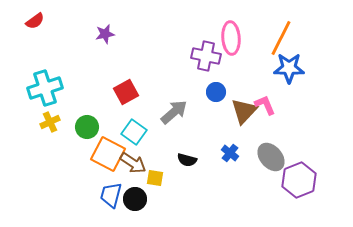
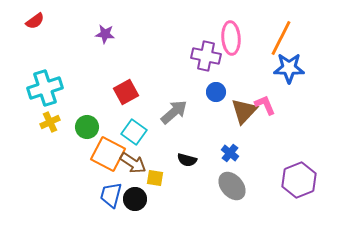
purple star: rotated 18 degrees clockwise
gray ellipse: moved 39 px left, 29 px down
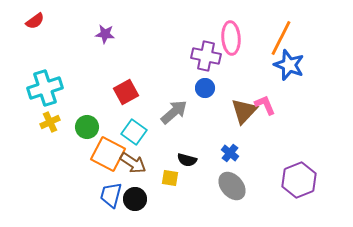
blue star: moved 3 px up; rotated 20 degrees clockwise
blue circle: moved 11 px left, 4 px up
yellow square: moved 15 px right
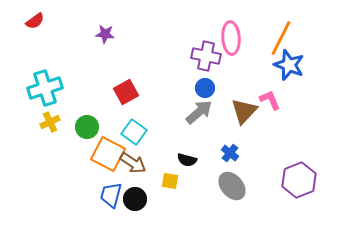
pink L-shape: moved 5 px right, 5 px up
gray arrow: moved 25 px right
yellow square: moved 3 px down
